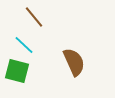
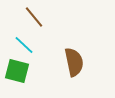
brown semicircle: rotated 12 degrees clockwise
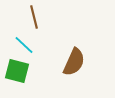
brown line: rotated 25 degrees clockwise
brown semicircle: rotated 36 degrees clockwise
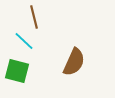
cyan line: moved 4 px up
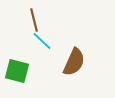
brown line: moved 3 px down
cyan line: moved 18 px right
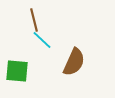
cyan line: moved 1 px up
green square: rotated 10 degrees counterclockwise
